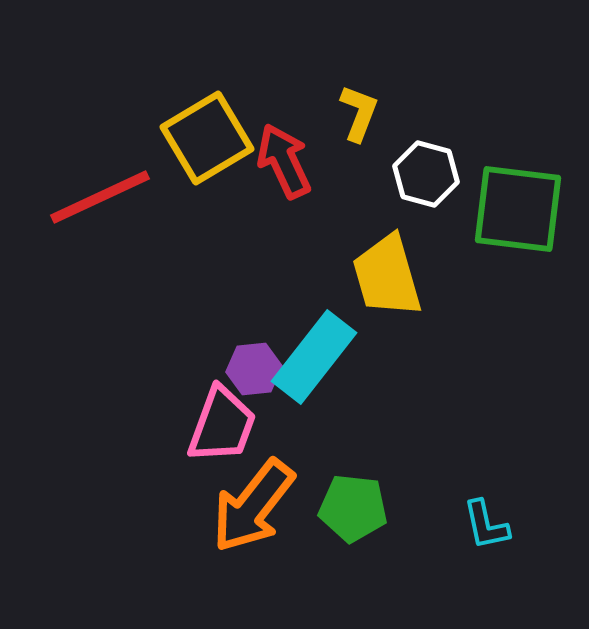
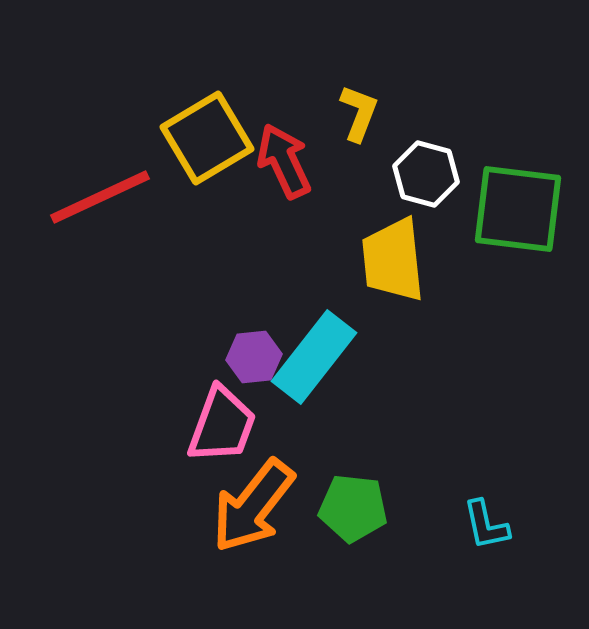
yellow trapezoid: moved 6 px right, 16 px up; rotated 10 degrees clockwise
purple hexagon: moved 12 px up
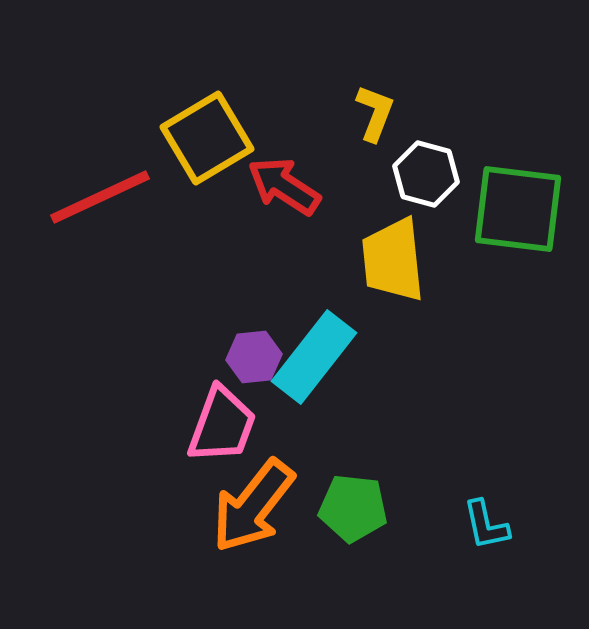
yellow L-shape: moved 16 px right
red arrow: moved 25 px down; rotated 32 degrees counterclockwise
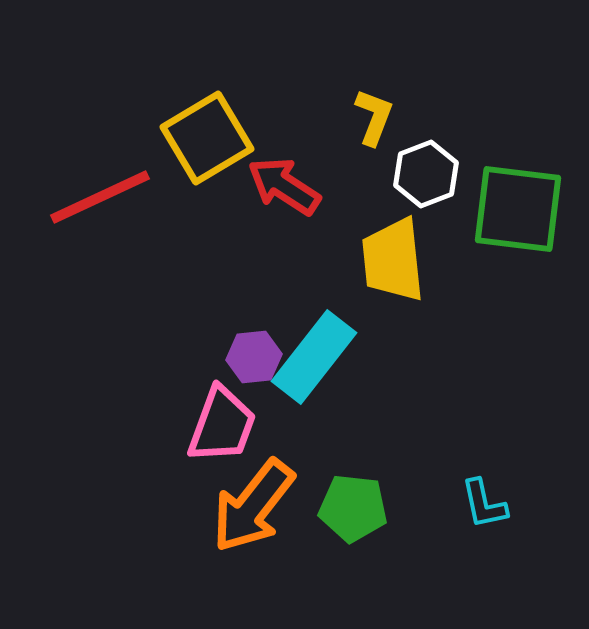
yellow L-shape: moved 1 px left, 4 px down
white hexagon: rotated 24 degrees clockwise
cyan L-shape: moved 2 px left, 21 px up
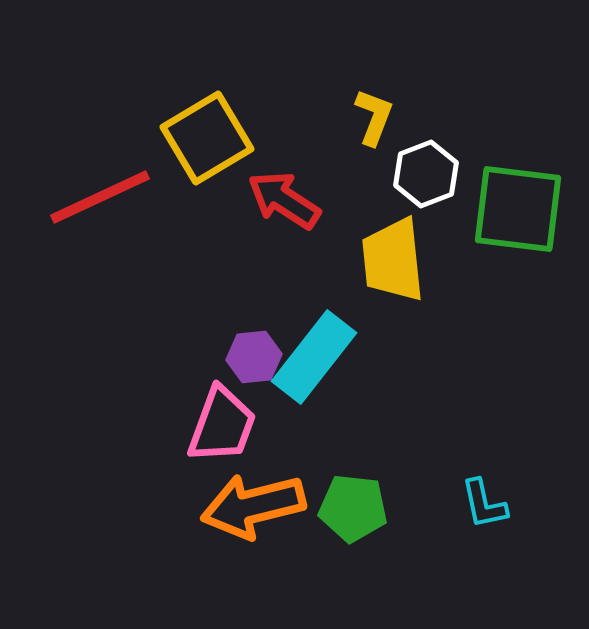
red arrow: moved 14 px down
orange arrow: rotated 38 degrees clockwise
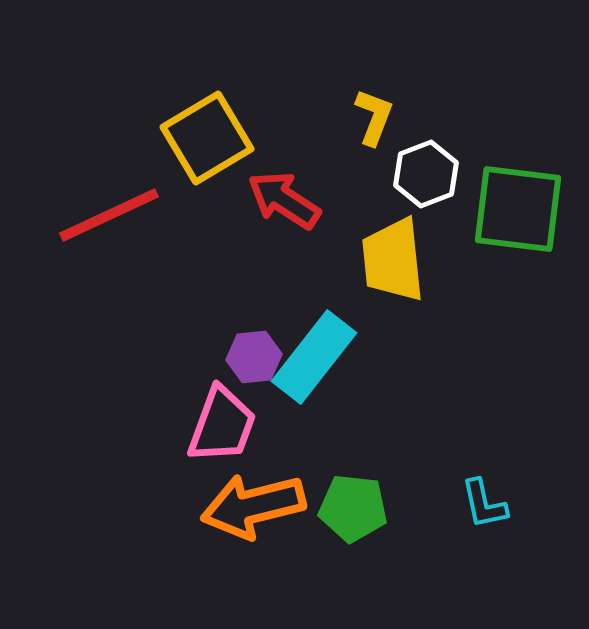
red line: moved 9 px right, 18 px down
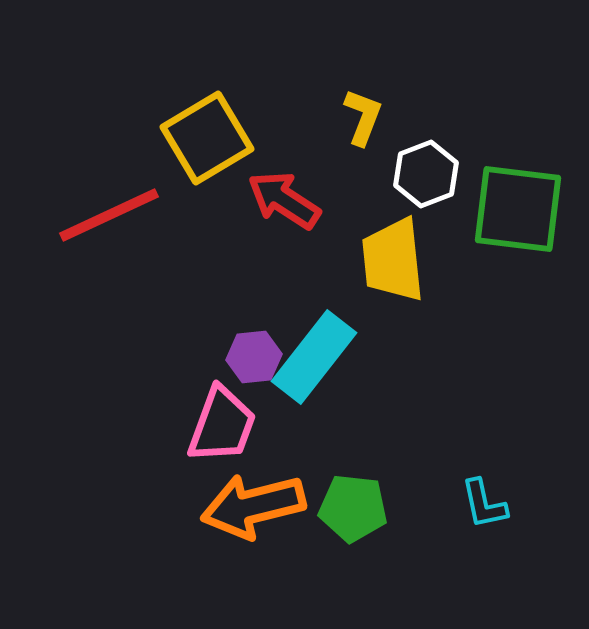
yellow L-shape: moved 11 px left
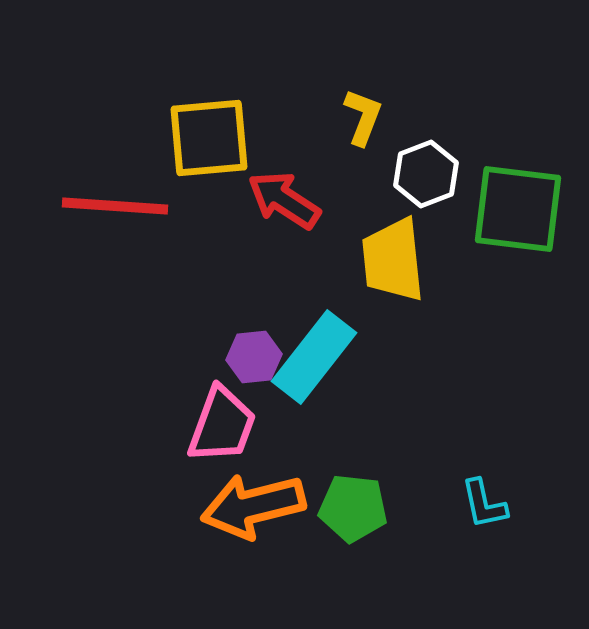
yellow square: moved 2 px right; rotated 26 degrees clockwise
red line: moved 6 px right, 9 px up; rotated 29 degrees clockwise
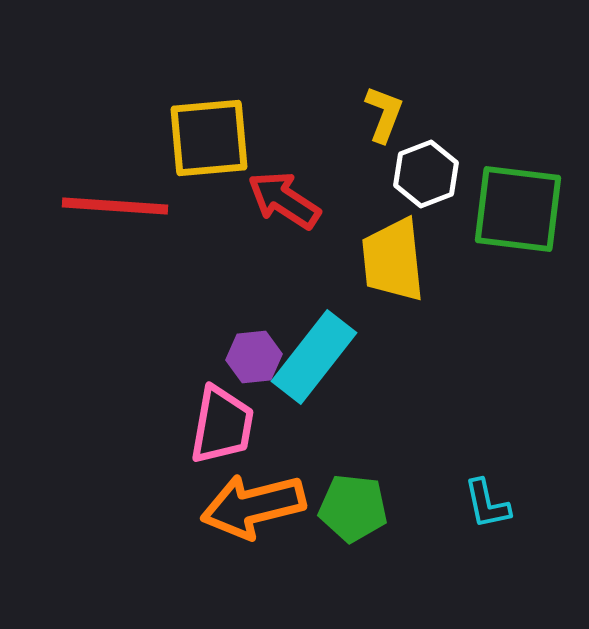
yellow L-shape: moved 21 px right, 3 px up
pink trapezoid: rotated 10 degrees counterclockwise
cyan L-shape: moved 3 px right
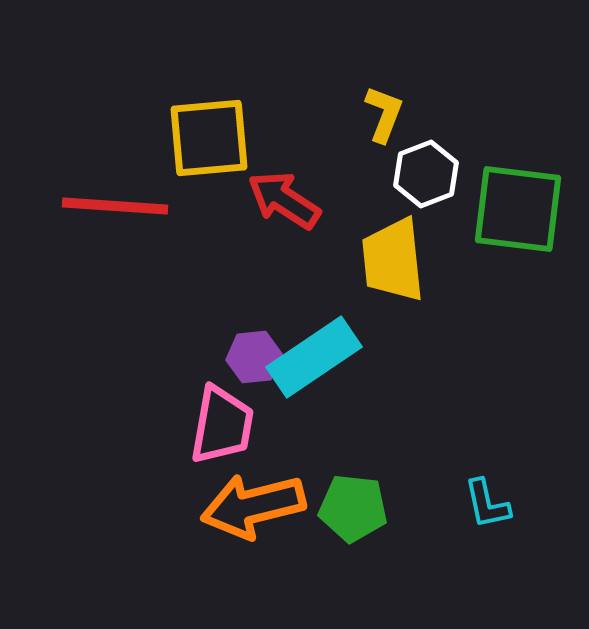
cyan rectangle: rotated 18 degrees clockwise
